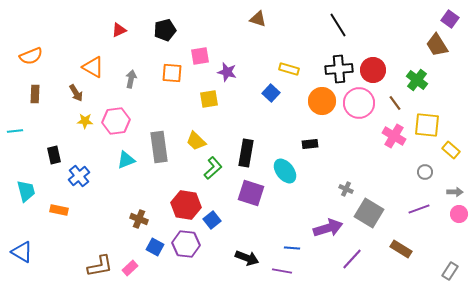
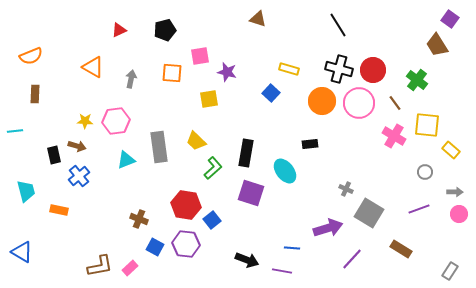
black cross at (339, 69): rotated 20 degrees clockwise
brown arrow at (76, 93): moved 1 px right, 53 px down; rotated 42 degrees counterclockwise
black arrow at (247, 258): moved 2 px down
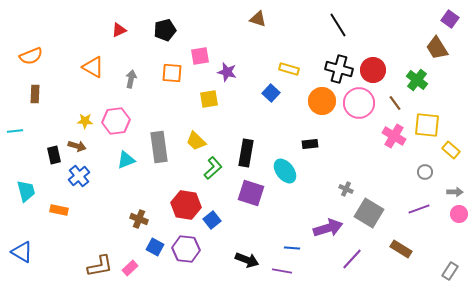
brown trapezoid at (437, 45): moved 3 px down
purple hexagon at (186, 244): moved 5 px down
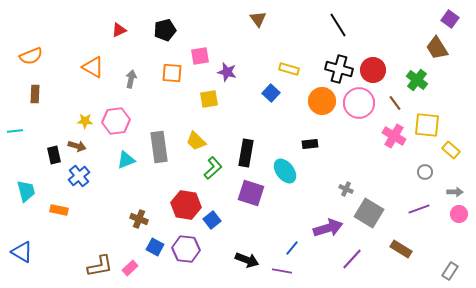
brown triangle at (258, 19): rotated 36 degrees clockwise
blue line at (292, 248): rotated 56 degrees counterclockwise
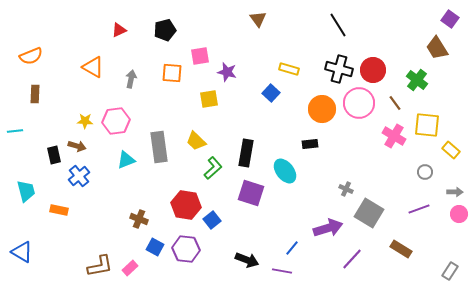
orange circle at (322, 101): moved 8 px down
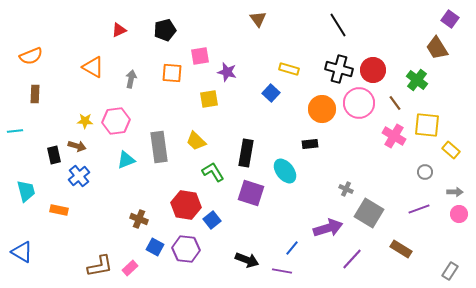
green L-shape at (213, 168): moved 4 px down; rotated 80 degrees counterclockwise
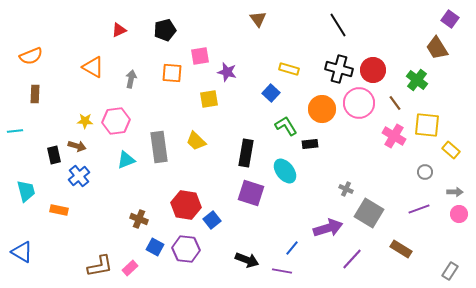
green L-shape at (213, 172): moved 73 px right, 46 px up
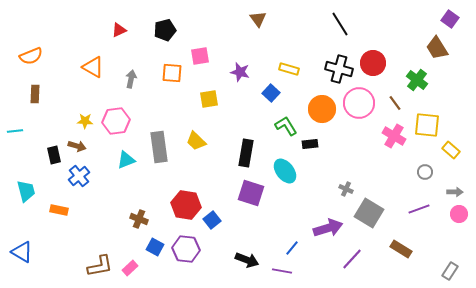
black line at (338, 25): moved 2 px right, 1 px up
red circle at (373, 70): moved 7 px up
purple star at (227, 72): moved 13 px right
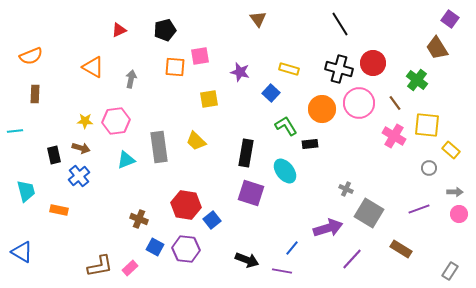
orange square at (172, 73): moved 3 px right, 6 px up
brown arrow at (77, 146): moved 4 px right, 2 px down
gray circle at (425, 172): moved 4 px right, 4 px up
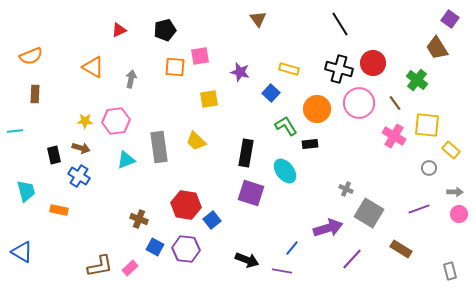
orange circle at (322, 109): moved 5 px left
blue cross at (79, 176): rotated 20 degrees counterclockwise
gray rectangle at (450, 271): rotated 48 degrees counterclockwise
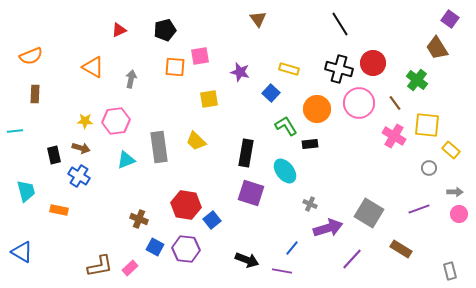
gray cross at (346, 189): moved 36 px left, 15 px down
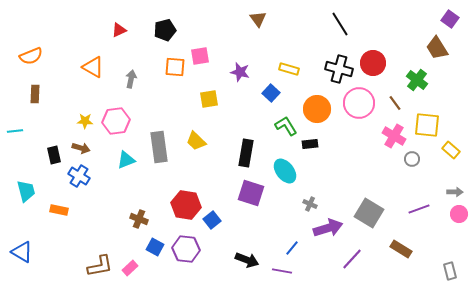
gray circle at (429, 168): moved 17 px left, 9 px up
